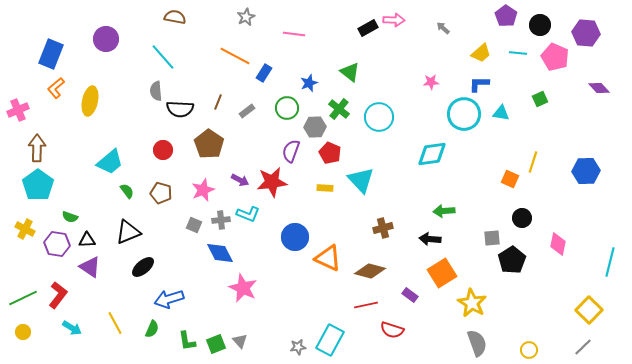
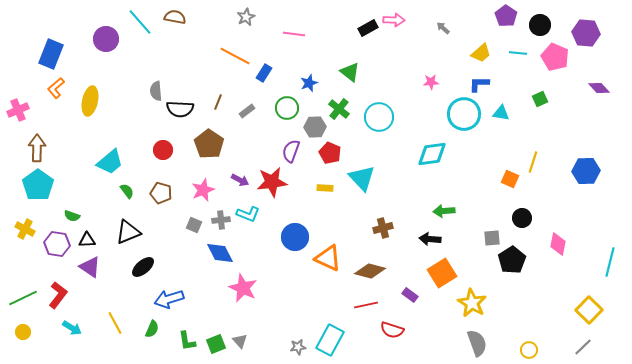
cyan line at (163, 57): moved 23 px left, 35 px up
cyan triangle at (361, 180): moved 1 px right, 2 px up
green semicircle at (70, 217): moved 2 px right, 1 px up
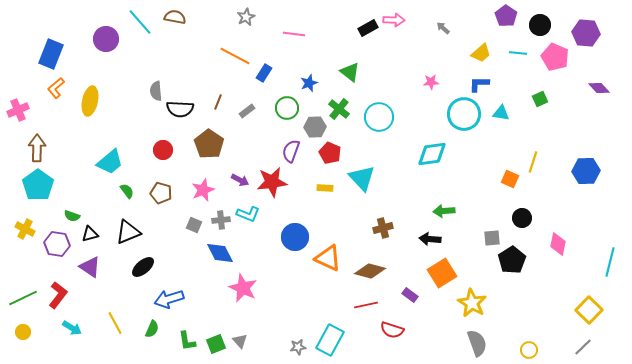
black triangle at (87, 240): moved 3 px right, 6 px up; rotated 12 degrees counterclockwise
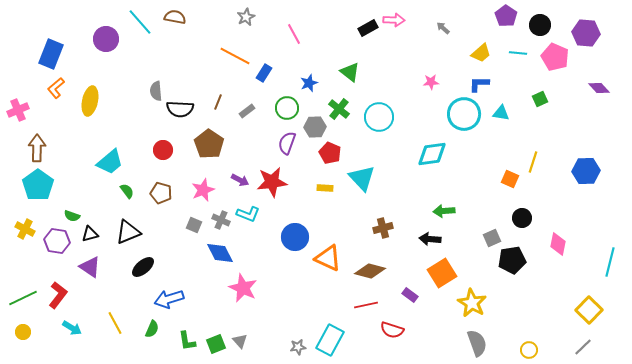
pink line at (294, 34): rotated 55 degrees clockwise
purple semicircle at (291, 151): moved 4 px left, 8 px up
gray cross at (221, 220): rotated 30 degrees clockwise
gray square at (492, 238): rotated 18 degrees counterclockwise
purple hexagon at (57, 244): moved 3 px up
black pentagon at (512, 260): rotated 24 degrees clockwise
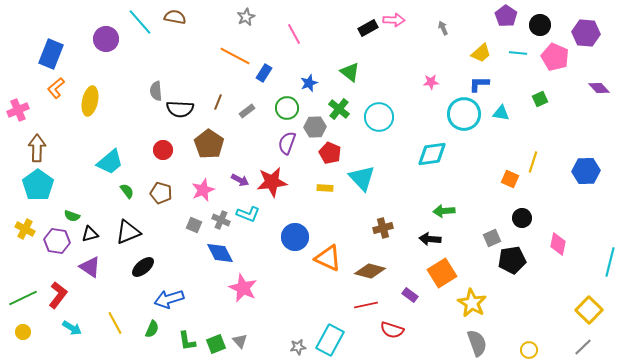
gray arrow at (443, 28): rotated 24 degrees clockwise
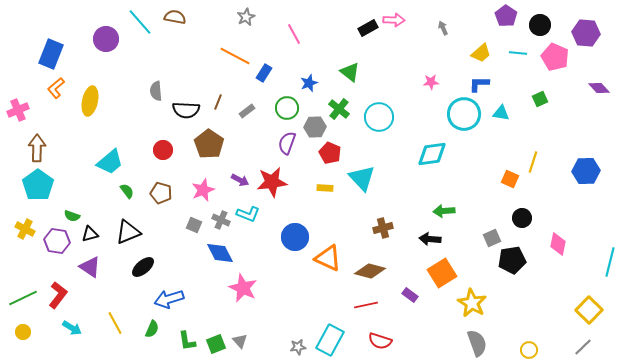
black semicircle at (180, 109): moved 6 px right, 1 px down
red semicircle at (392, 330): moved 12 px left, 11 px down
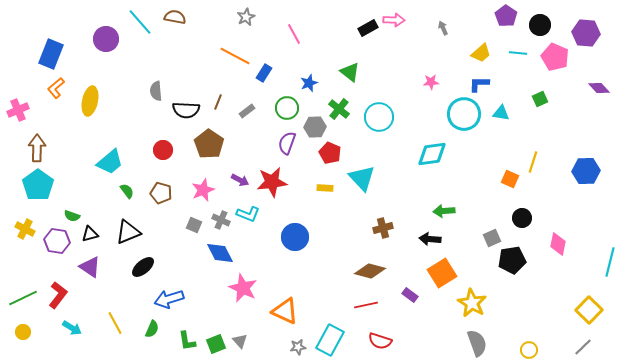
orange triangle at (328, 258): moved 43 px left, 53 px down
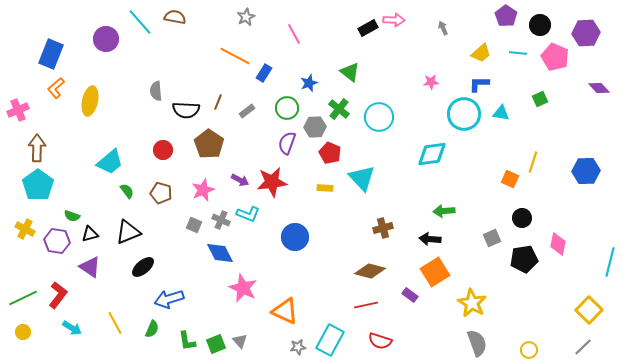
purple hexagon at (586, 33): rotated 8 degrees counterclockwise
black pentagon at (512, 260): moved 12 px right, 1 px up
orange square at (442, 273): moved 7 px left, 1 px up
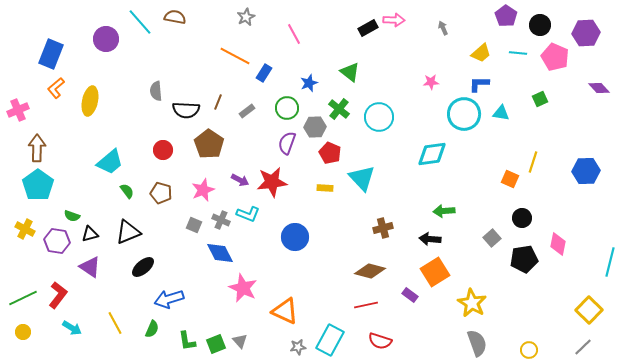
gray square at (492, 238): rotated 18 degrees counterclockwise
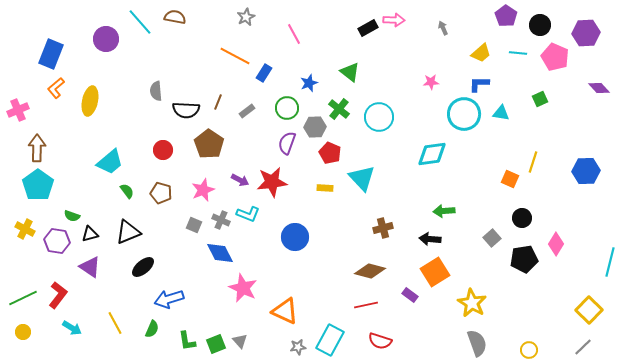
pink diamond at (558, 244): moved 2 px left; rotated 20 degrees clockwise
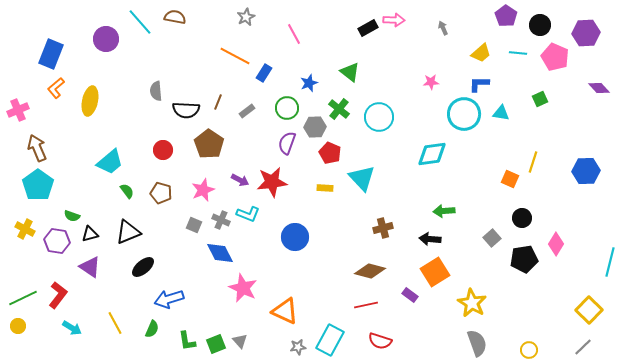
brown arrow at (37, 148): rotated 24 degrees counterclockwise
yellow circle at (23, 332): moved 5 px left, 6 px up
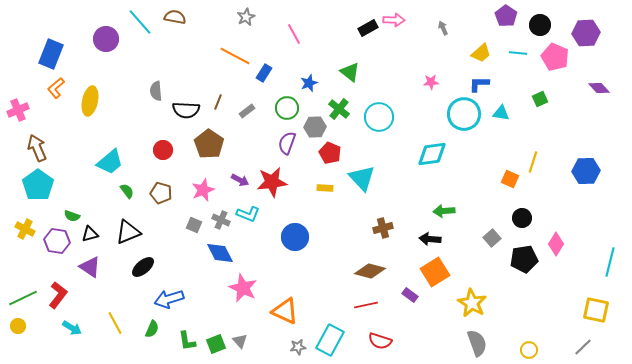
yellow square at (589, 310): moved 7 px right; rotated 32 degrees counterclockwise
